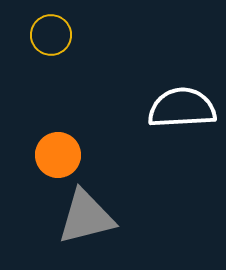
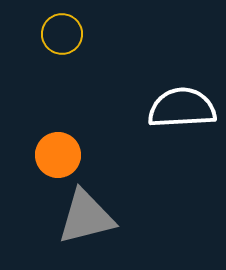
yellow circle: moved 11 px right, 1 px up
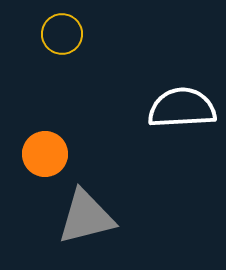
orange circle: moved 13 px left, 1 px up
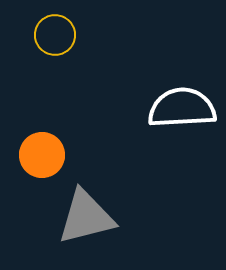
yellow circle: moved 7 px left, 1 px down
orange circle: moved 3 px left, 1 px down
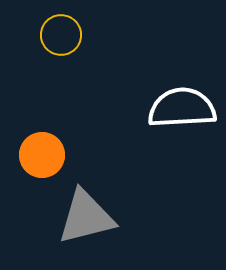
yellow circle: moved 6 px right
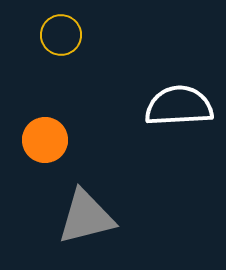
white semicircle: moved 3 px left, 2 px up
orange circle: moved 3 px right, 15 px up
